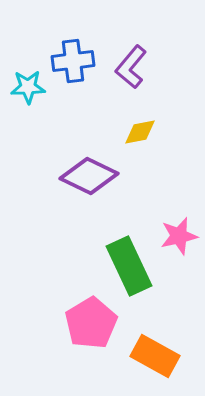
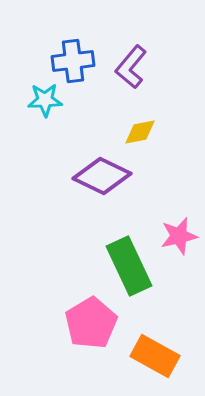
cyan star: moved 17 px right, 13 px down
purple diamond: moved 13 px right
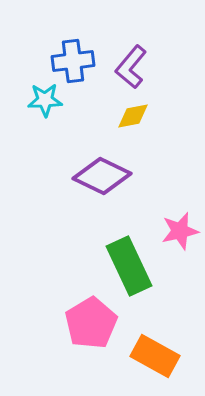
yellow diamond: moved 7 px left, 16 px up
pink star: moved 1 px right, 5 px up
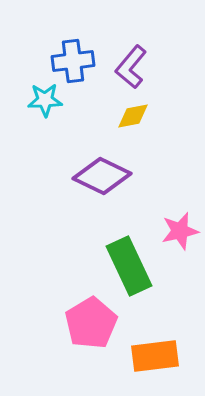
orange rectangle: rotated 36 degrees counterclockwise
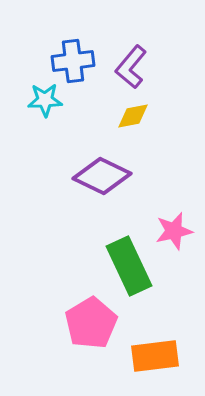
pink star: moved 6 px left
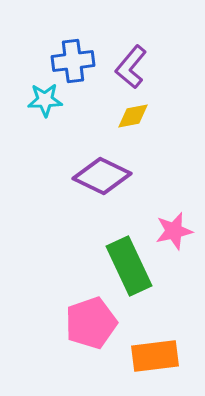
pink pentagon: rotated 12 degrees clockwise
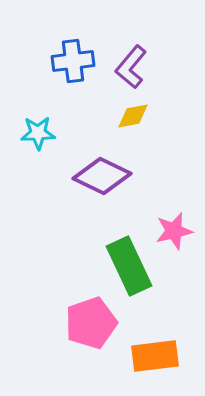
cyan star: moved 7 px left, 33 px down
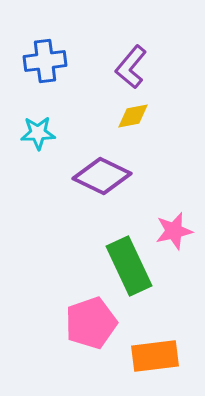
blue cross: moved 28 px left
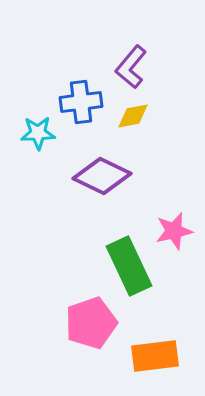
blue cross: moved 36 px right, 41 px down
